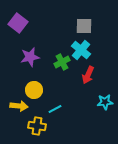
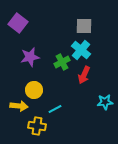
red arrow: moved 4 px left
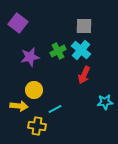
green cross: moved 4 px left, 11 px up
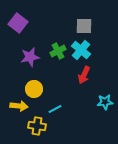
yellow circle: moved 1 px up
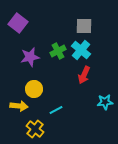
cyan line: moved 1 px right, 1 px down
yellow cross: moved 2 px left, 3 px down; rotated 30 degrees clockwise
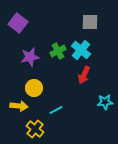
gray square: moved 6 px right, 4 px up
yellow circle: moved 1 px up
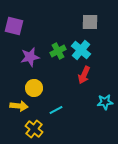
purple square: moved 4 px left, 3 px down; rotated 24 degrees counterclockwise
yellow cross: moved 1 px left
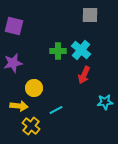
gray square: moved 7 px up
green cross: rotated 28 degrees clockwise
purple star: moved 17 px left, 6 px down
yellow cross: moved 3 px left, 3 px up
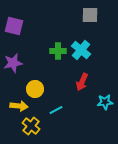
red arrow: moved 2 px left, 7 px down
yellow circle: moved 1 px right, 1 px down
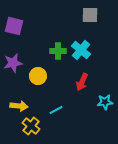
yellow circle: moved 3 px right, 13 px up
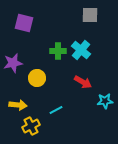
purple square: moved 10 px right, 3 px up
yellow circle: moved 1 px left, 2 px down
red arrow: moved 1 px right; rotated 84 degrees counterclockwise
cyan star: moved 1 px up
yellow arrow: moved 1 px left, 1 px up
yellow cross: rotated 24 degrees clockwise
